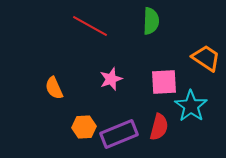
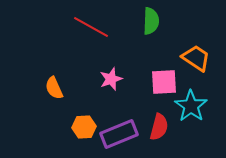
red line: moved 1 px right, 1 px down
orange trapezoid: moved 10 px left
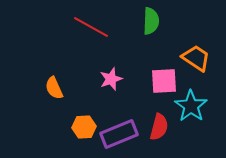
pink square: moved 1 px up
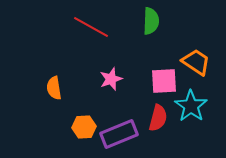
orange trapezoid: moved 4 px down
orange semicircle: rotated 15 degrees clockwise
red semicircle: moved 1 px left, 9 px up
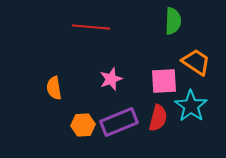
green semicircle: moved 22 px right
red line: rotated 24 degrees counterclockwise
orange hexagon: moved 1 px left, 2 px up
purple rectangle: moved 12 px up
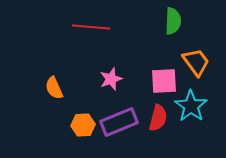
orange trapezoid: rotated 20 degrees clockwise
orange semicircle: rotated 15 degrees counterclockwise
